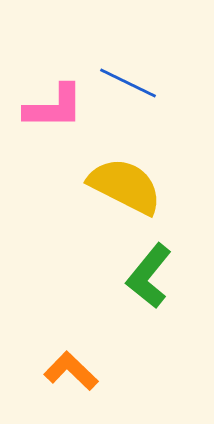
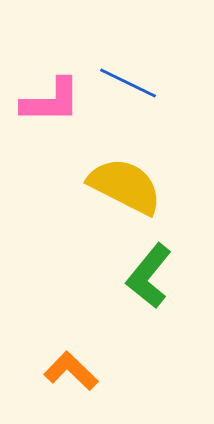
pink L-shape: moved 3 px left, 6 px up
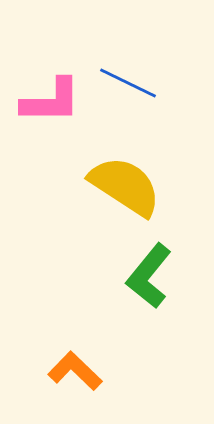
yellow semicircle: rotated 6 degrees clockwise
orange L-shape: moved 4 px right
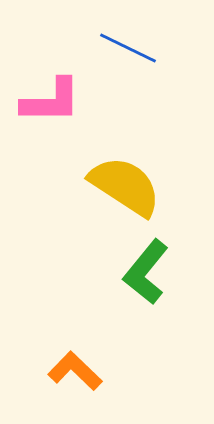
blue line: moved 35 px up
green L-shape: moved 3 px left, 4 px up
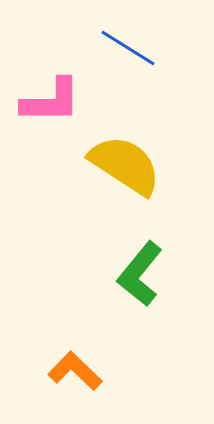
blue line: rotated 6 degrees clockwise
yellow semicircle: moved 21 px up
green L-shape: moved 6 px left, 2 px down
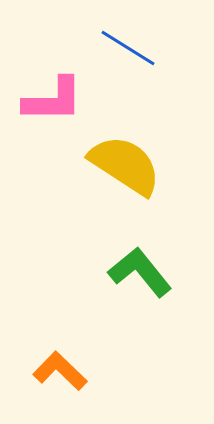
pink L-shape: moved 2 px right, 1 px up
green L-shape: moved 2 px up; rotated 102 degrees clockwise
orange L-shape: moved 15 px left
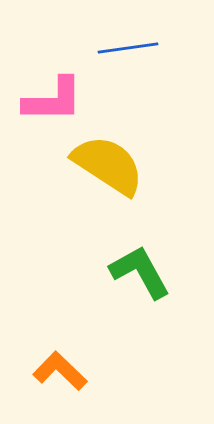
blue line: rotated 40 degrees counterclockwise
yellow semicircle: moved 17 px left
green L-shape: rotated 10 degrees clockwise
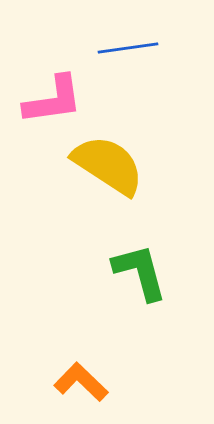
pink L-shape: rotated 8 degrees counterclockwise
green L-shape: rotated 14 degrees clockwise
orange L-shape: moved 21 px right, 11 px down
